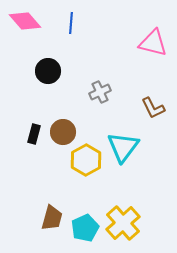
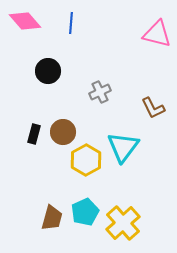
pink triangle: moved 4 px right, 9 px up
cyan pentagon: moved 16 px up
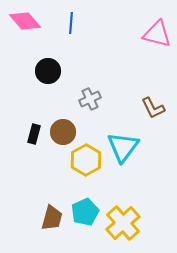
gray cross: moved 10 px left, 7 px down
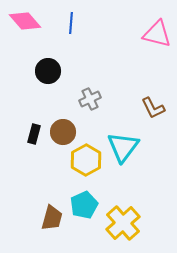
cyan pentagon: moved 1 px left, 7 px up
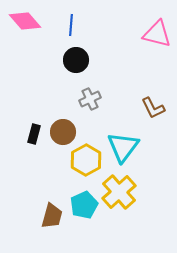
blue line: moved 2 px down
black circle: moved 28 px right, 11 px up
brown trapezoid: moved 2 px up
yellow cross: moved 4 px left, 31 px up
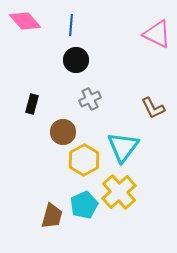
pink triangle: rotated 12 degrees clockwise
black rectangle: moved 2 px left, 30 px up
yellow hexagon: moved 2 px left
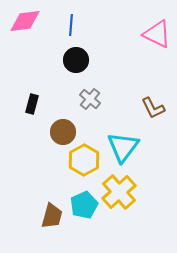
pink diamond: rotated 56 degrees counterclockwise
gray cross: rotated 25 degrees counterclockwise
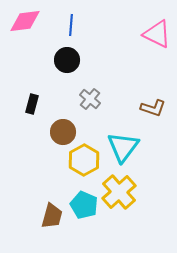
black circle: moved 9 px left
brown L-shape: rotated 45 degrees counterclockwise
cyan pentagon: rotated 24 degrees counterclockwise
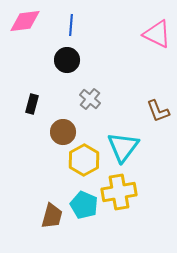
brown L-shape: moved 5 px right, 3 px down; rotated 50 degrees clockwise
yellow cross: rotated 32 degrees clockwise
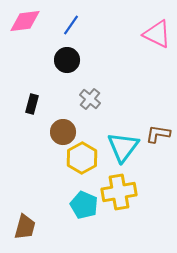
blue line: rotated 30 degrees clockwise
brown L-shape: moved 23 px down; rotated 120 degrees clockwise
yellow hexagon: moved 2 px left, 2 px up
brown trapezoid: moved 27 px left, 11 px down
